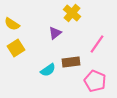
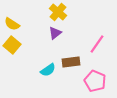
yellow cross: moved 14 px left, 1 px up
yellow square: moved 4 px left, 3 px up; rotated 18 degrees counterclockwise
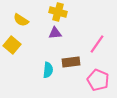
yellow cross: rotated 24 degrees counterclockwise
yellow semicircle: moved 9 px right, 4 px up
purple triangle: rotated 32 degrees clockwise
cyan semicircle: rotated 49 degrees counterclockwise
pink pentagon: moved 3 px right, 1 px up
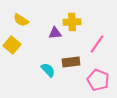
yellow cross: moved 14 px right, 10 px down; rotated 18 degrees counterclockwise
cyan semicircle: rotated 49 degrees counterclockwise
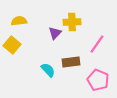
yellow semicircle: moved 2 px left, 1 px down; rotated 140 degrees clockwise
purple triangle: rotated 40 degrees counterclockwise
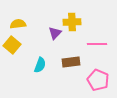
yellow semicircle: moved 1 px left, 3 px down
pink line: rotated 54 degrees clockwise
cyan semicircle: moved 8 px left, 5 px up; rotated 63 degrees clockwise
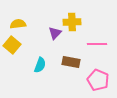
brown rectangle: rotated 18 degrees clockwise
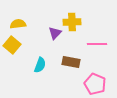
pink pentagon: moved 3 px left, 4 px down
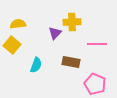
cyan semicircle: moved 4 px left
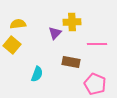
cyan semicircle: moved 1 px right, 9 px down
